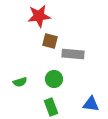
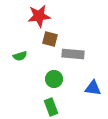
brown square: moved 2 px up
green semicircle: moved 26 px up
blue triangle: moved 2 px right, 16 px up
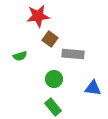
red star: moved 1 px left
brown square: rotated 21 degrees clockwise
green rectangle: moved 2 px right; rotated 18 degrees counterclockwise
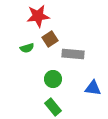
brown square: rotated 21 degrees clockwise
green semicircle: moved 7 px right, 8 px up
green circle: moved 1 px left
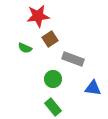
green semicircle: moved 2 px left; rotated 40 degrees clockwise
gray rectangle: moved 5 px down; rotated 15 degrees clockwise
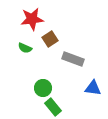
red star: moved 6 px left, 3 px down
green circle: moved 10 px left, 9 px down
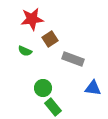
green semicircle: moved 3 px down
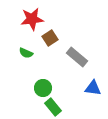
brown square: moved 1 px up
green semicircle: moved 1 px right, 2 px down
gray rectangle: moved 4 px right, 2 px up; rotated 20 degrees clockwise
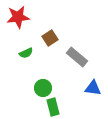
red star: moved 14 px left, 2 px up
green semicircle: rotated 48 degrees counterclockwise
green rectangle: rotated 24 degrees clockwise
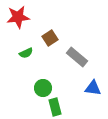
green rectangle: moved 2 px right
